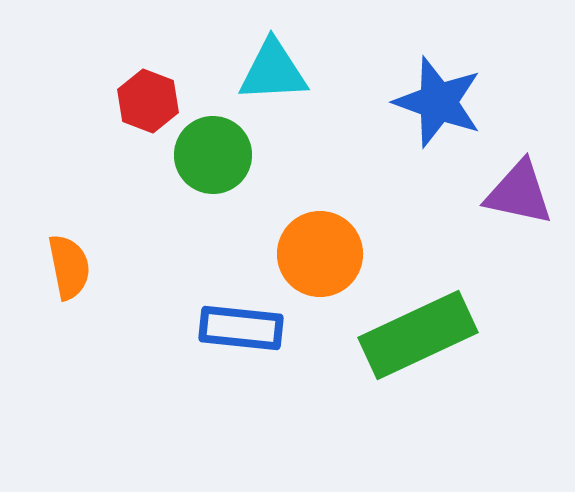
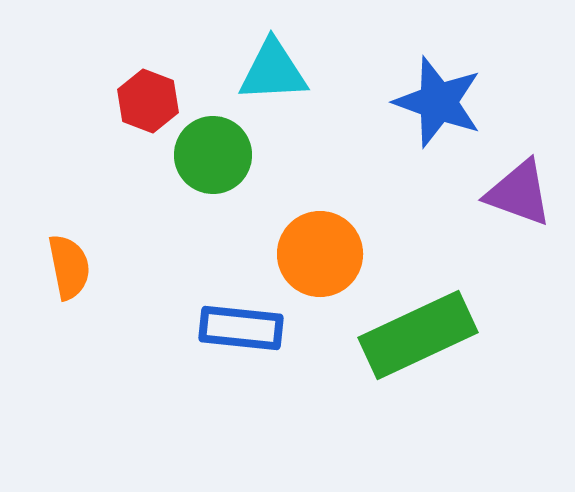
purple triangle: rotated 8 degrees clockwise
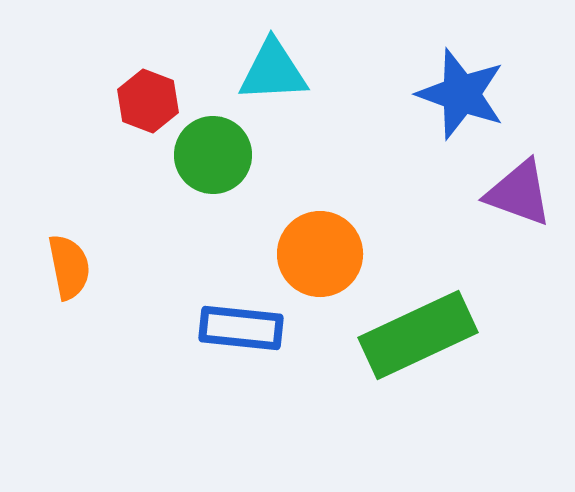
blue star: moved 23 px right, 8 px up
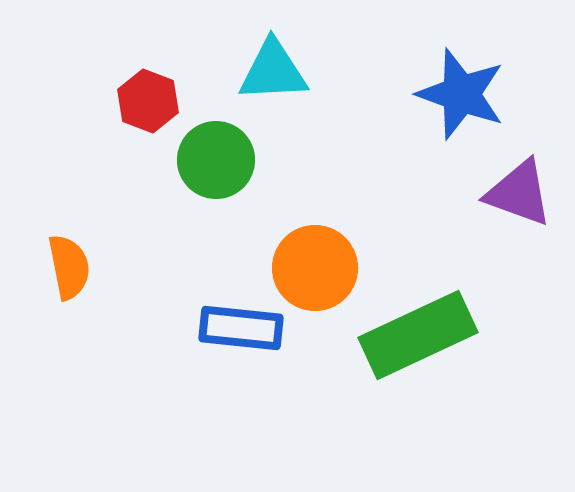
green circle: moved 3 px right, 5 px down
orange circle: moved 5 px left, 14 px down
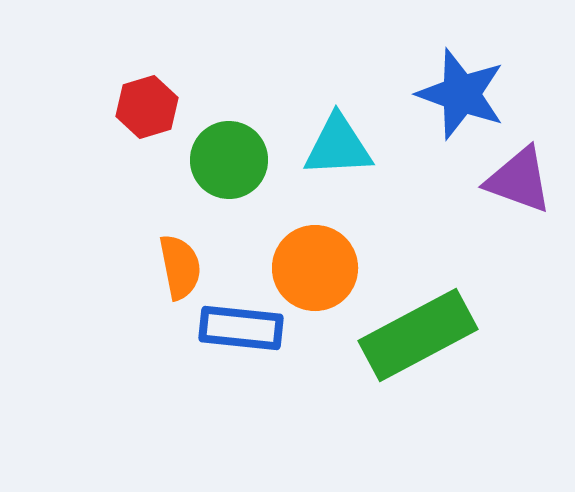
cyan triangle: moved 65 px right, 75 px down
red hexagon: moved 1 px left, 6 px down; rotated 22 degrees clockwise
green circle: moved 13 px right
purple triangle: moved 13 px up
orange semicircle: moved 111 px right
green rectangle: rotated 3 degrees counterclockwise
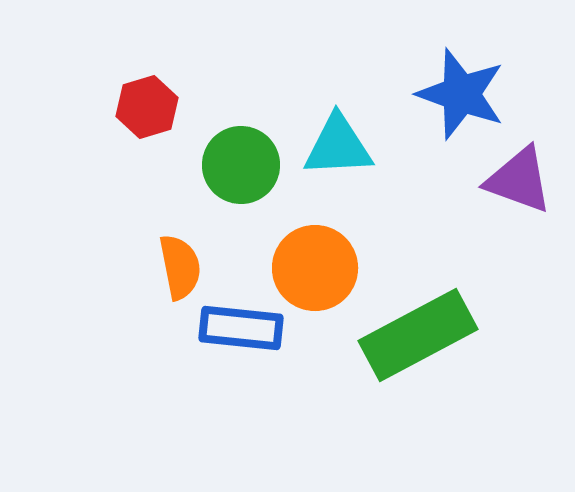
green circle: moved 12 px right, 5 px down
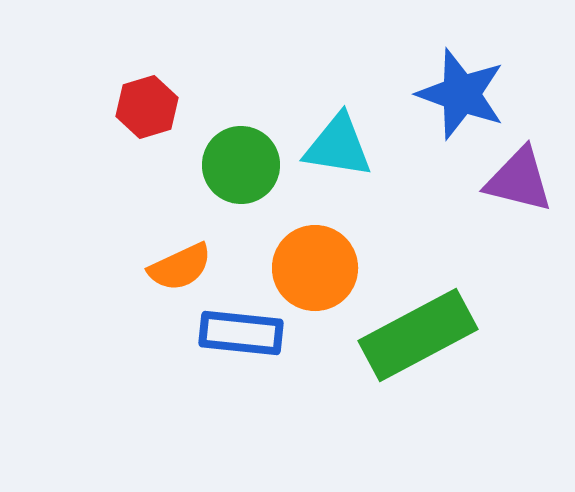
cyan triangle: rotated 12 degrees clockwise
purple triangle: rotated 6 degrees counterclockwise
orange semicircle: rotated 76 degrees clockwise
blue rectangle: moved 5 px down
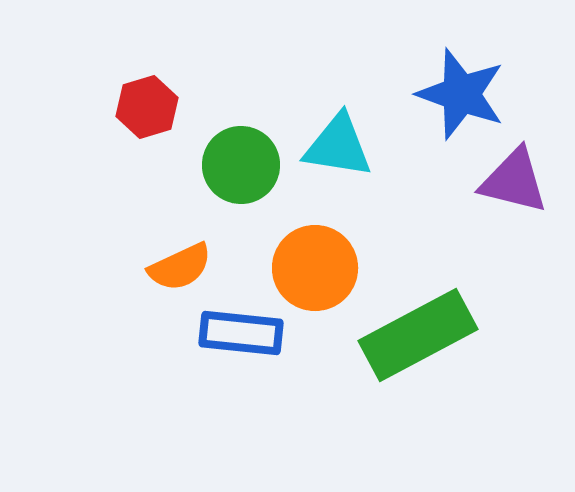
purple triangle: moved 5 px left, 1 px down
